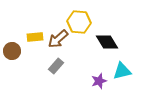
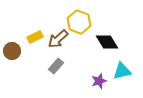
yellow hexagon: rotated 15 degrees clockwise
yellow rectangle: rotated 21 degrees counterclockwise
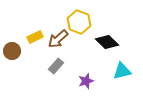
black diamond: rotated 15 degrees counterclockwise
purple star: moved 13 px left
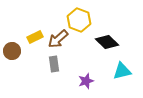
yellow hexagon: moved 2 px up
gray rectangle: moved 2 px left, 2 px up; rotated 49 degrees counterclockwise
